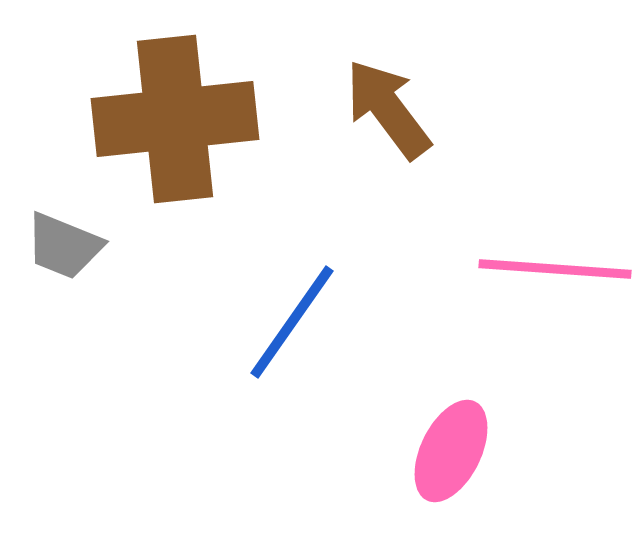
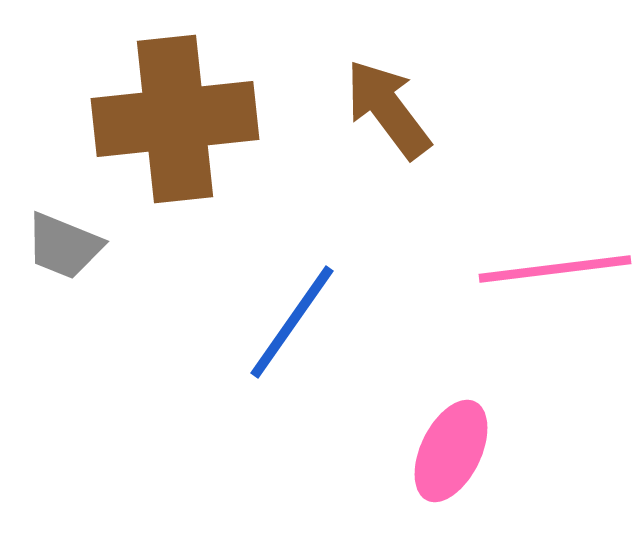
pink line: rotated 11 degrees counterclockwise
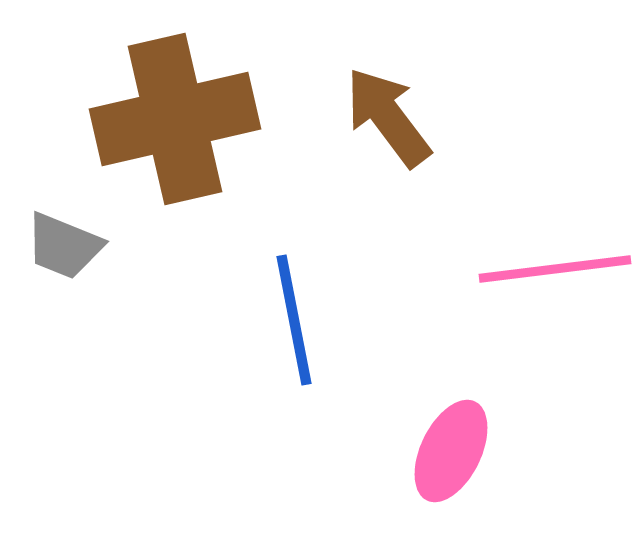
brown arrow: moved 8 px down
brown cross: rotated 7 degrees counterclockwise
blue line: moved 2 px right, 2 px up; rotated 46 degrees counterclockwise
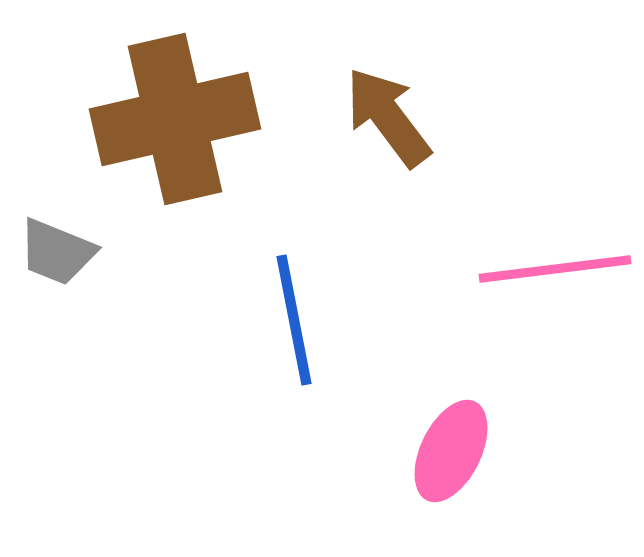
gray trapezoid: moved 7 px left, 6 px down
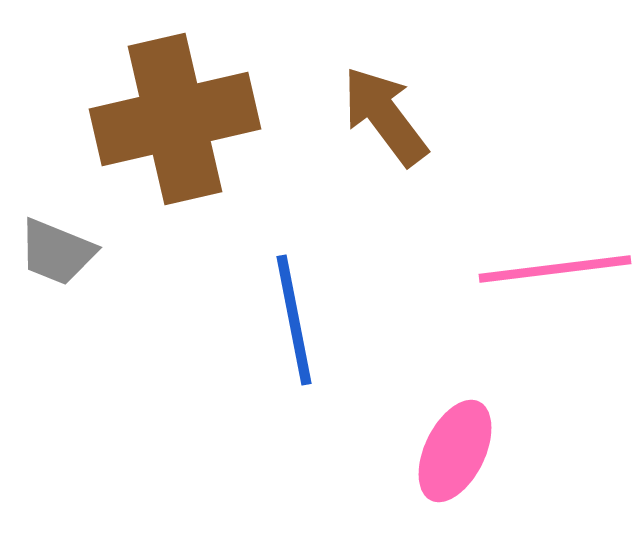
brown arrow: moved 3 px left, 1 px up
pink ellipse: moved 4 px right
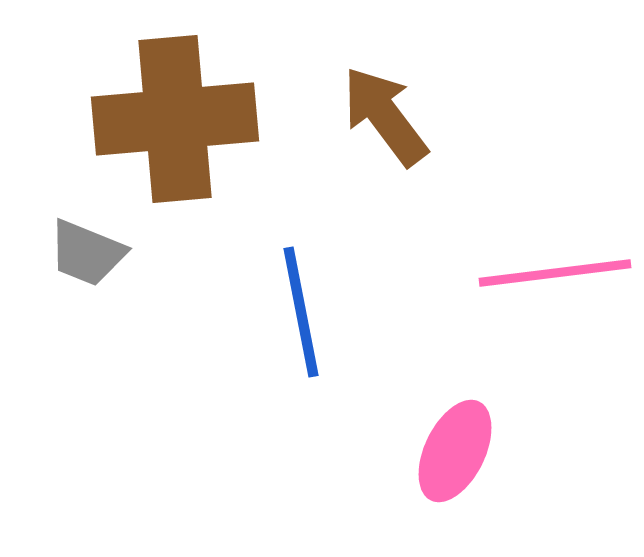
brown cross: rotated 8 degrees clockwise
gray trapezoid: moved 30 px right, 1 px down
pink line: moved 4 px down
blue line: moved 7 px right, 8 px up
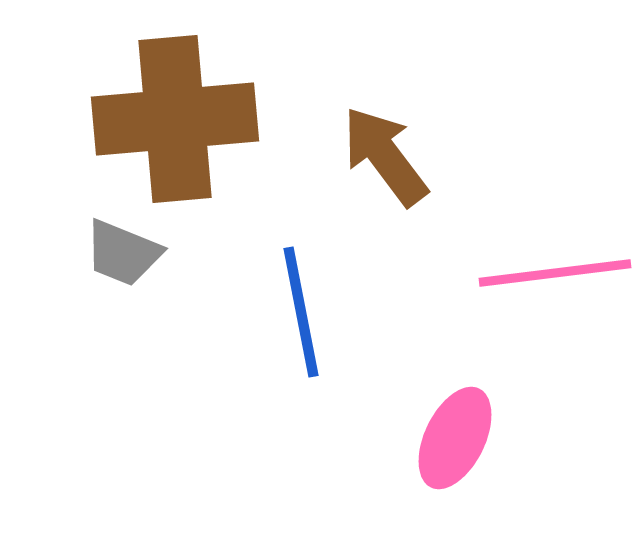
brown arrow: moved 40 px down
gray trapezoid: moved 36 px right
pink ellipse: moved 13 px up
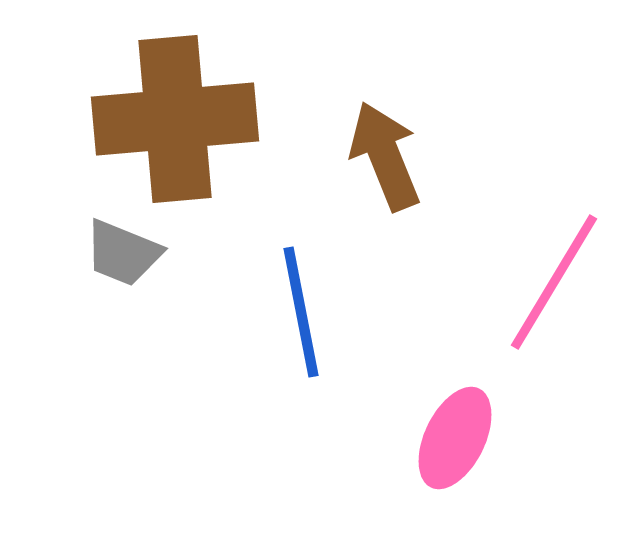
brown arrow: rotated 15 degrees clockwise
pink line: moved 1 px left, 9 px down; rotated 52 degrees counterclockwise
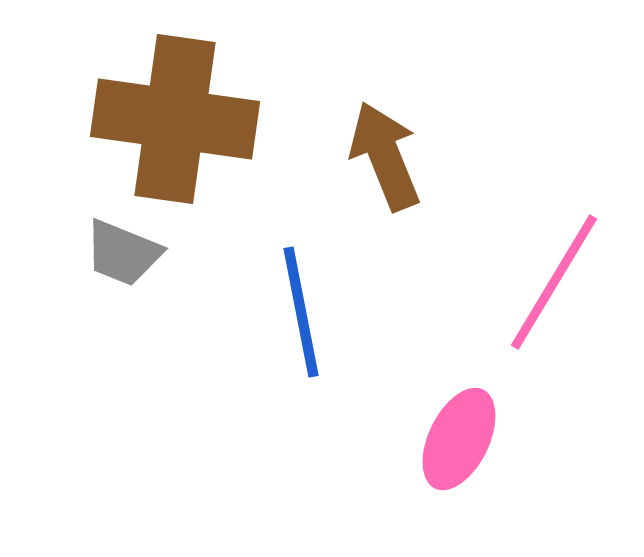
brown cross: rotated 13 degrees clockwise
pink ellipse: moved 4 px right, 1 px down
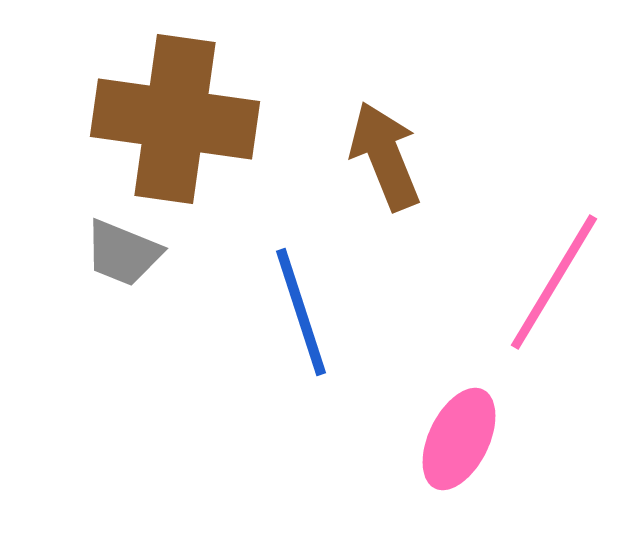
blue line: rotated 7 degrees counterclockwise
